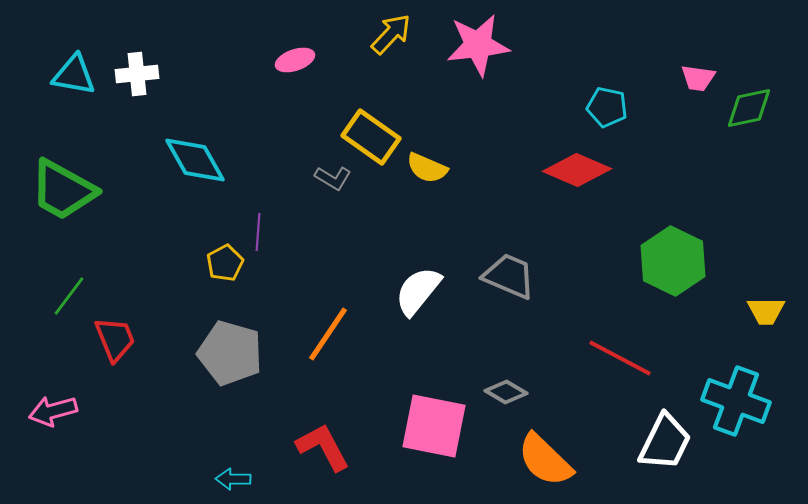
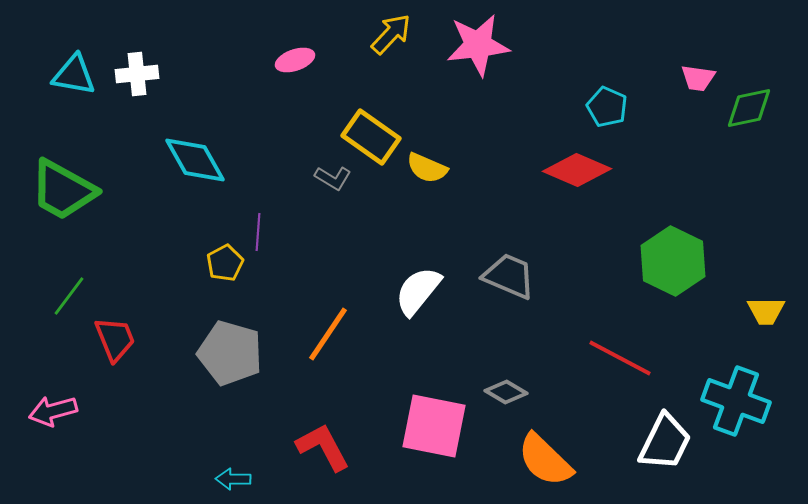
cyan pentagon: rotated 12 degrees clockwise
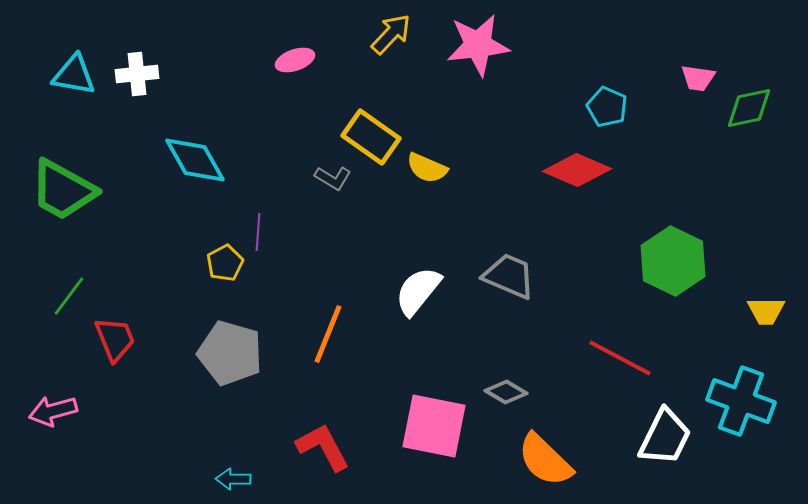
orange line: rotated 12 degrees counterclockwise
cyan cross: moved 5 px right
white trapezoid: moved 5 px up
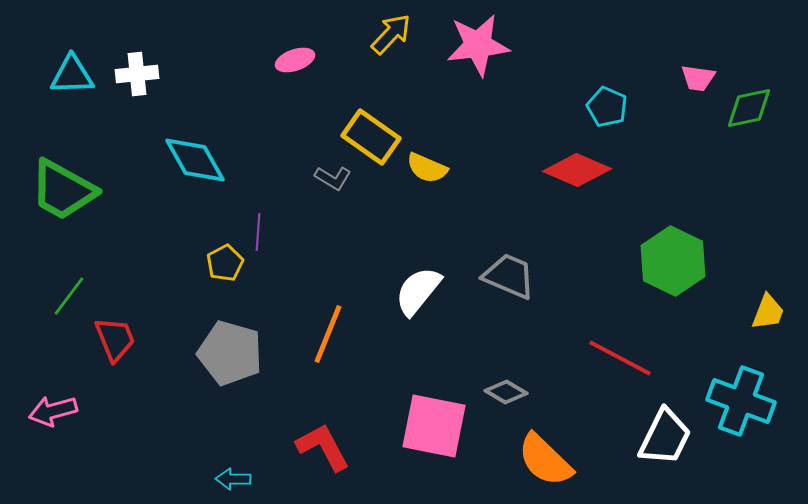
cyan triangle: moved 2 px left; rotated 12 degrees counterclockwise
yellow trapezoid: moved 2 px right, 1 px down; rotated 69 degrees counterclockwise
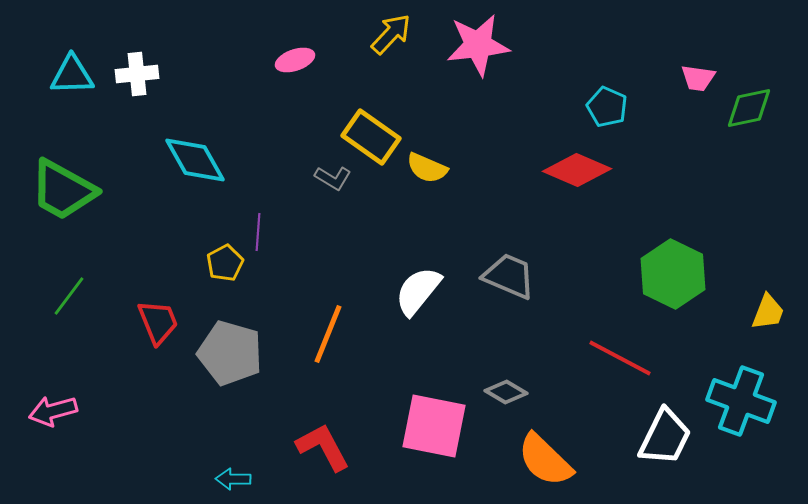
green hexagon: moved 13 px down
red trapezoid: moved 43 px right, 17 px up
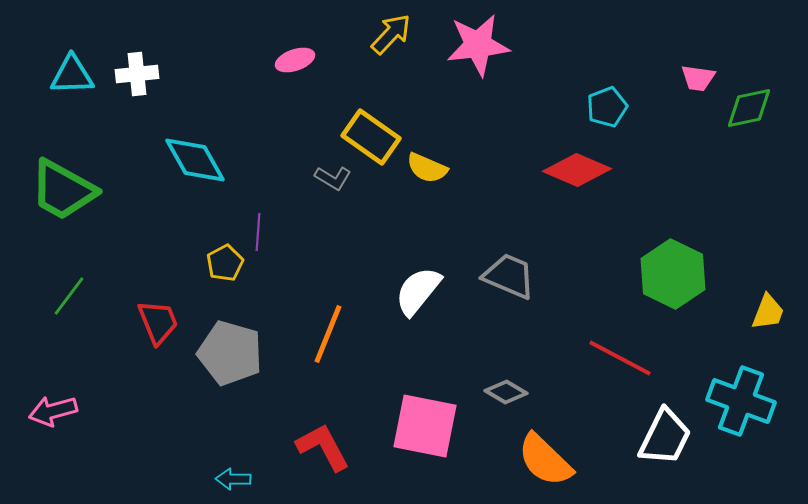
cyan pentagon: rotated 27 degrees clockwise
pink square: moved 9 px left
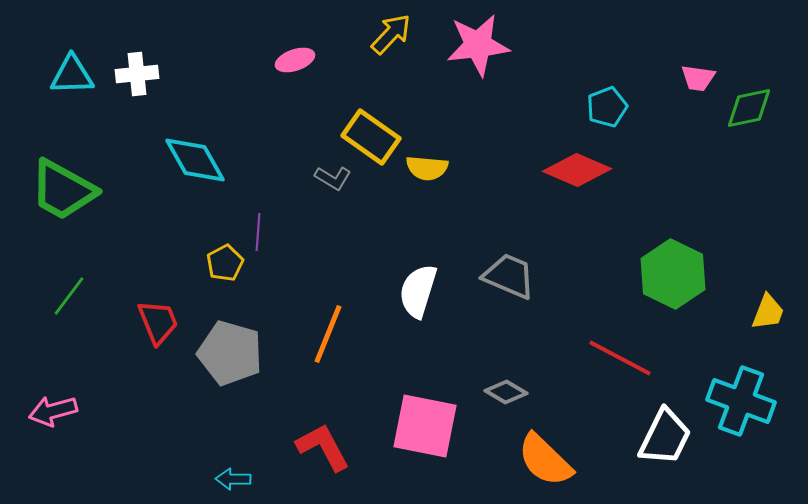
yellow semicircle: rotated 18 degrees counterclockwise
white semicircle: rotated 22 degrees counterclockwise
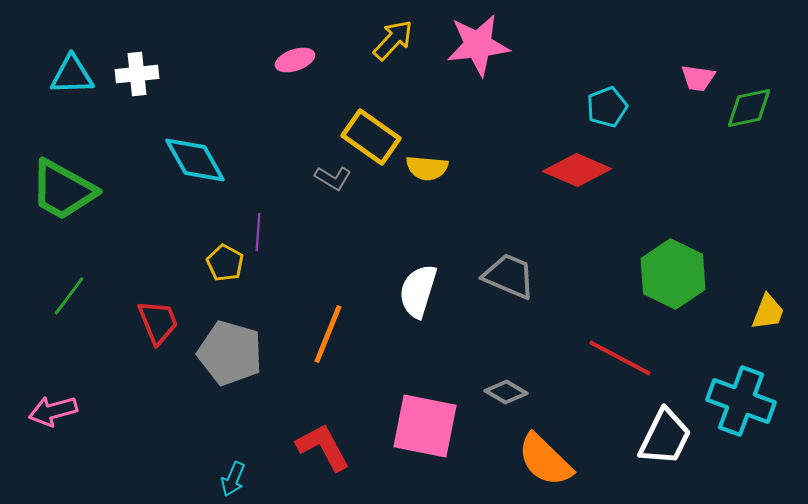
yellow arrow: moved 2 px right, 6 px down
yellow pentagon: rotated 15 degrees counterclockwise
cyan arrow: rotated 68 degrees counterclockwise
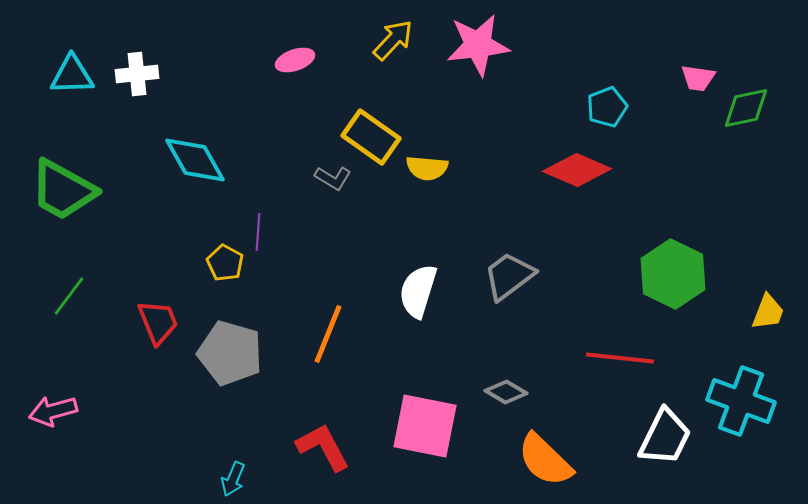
green diamond: moved 3 px left
gray trapezoid: rotated 60 degrees counterclockwise
red line: rotated 22 degrees counterclockwise
